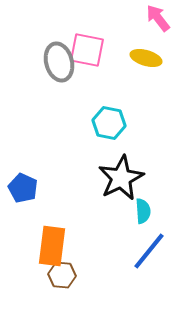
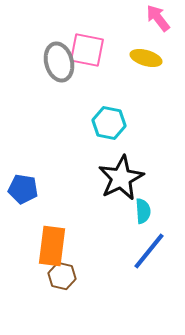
blue pentagon: moved 1 px down; rotated 16 degrees counterclockwise
brown hexagon: moved 1 px down; rotated 8 degrees clockwise
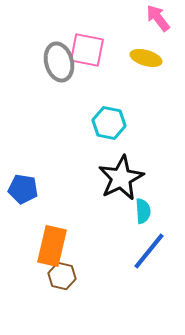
orange rectangle: rotated 6 degrees clockwise
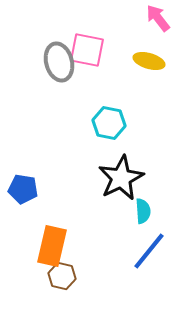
yellow ellipse: moved 3 px right, 3 px down
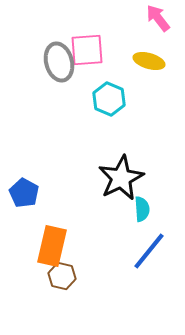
pink square: rotated 15 degrees counterclockwise
cyan hexagon: moved 24 px up; rotated 12 degrees clockwise
blue pentagon: moved 1 px right, 4 px down; rotated 20 degrees clockwise
cyan semicircle: moved 1 px left, 2 px up
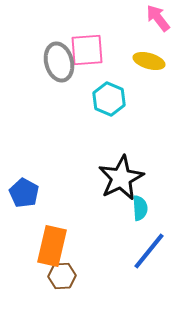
cyan semicircle: moved 2 px left, 1 px up
brown hexagon: rotated 16 degrees counterclockwise
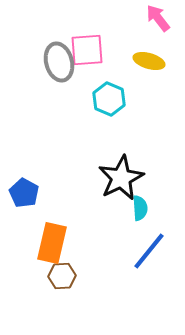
orange rectangle: moved 3 px up
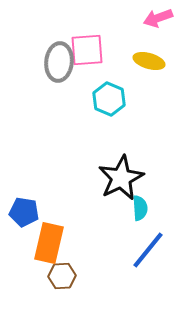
pink arrow: rotated 72 degrees counterclockwise
gray ellipse: rotated 21 degrees clockwise
blue pentagon: moved 19 px down; rotated 20 degrees counterclockwise
orange rectangle: moved 3 px left
blue line: moved 1 px left, 1 px up
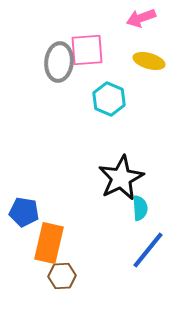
pink arrow: moved 17 px left
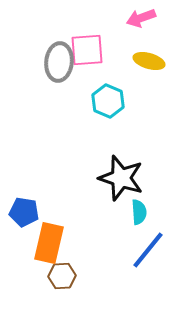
cyan hexagon: moved 1 px left, 2 px down
black star: rotated 27 degrees counterclockwise
cyan semicircle: moved 1 px left, 4 px down
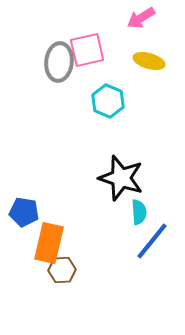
pink arrow: rotated 12 degrees counterclockwise
pink square: rotated 9 degrees counterclockwise
blue line: moved 4 px right, 9 px up
brown hexagon: moved 6 px up
